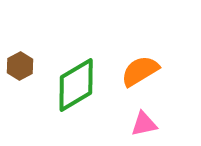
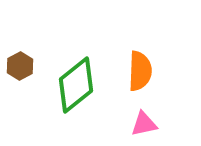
orange semicircle: rotated 123 degrees clockwise
green diamond: rotated 8 degrees counterclockwise
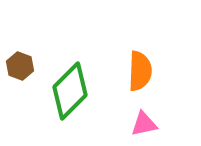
brown hexagon: rotated 12 degrees counterclockwise
green diamond: moved 6 px left, 6 px down; rotated 6 degrees counterclockwise
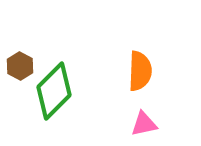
brown hexagon: rotated 8 degrees clockwise
green diamond: moved 16 px left
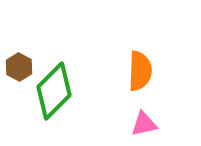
brown hexagon: moved 1 px left, 1 px down
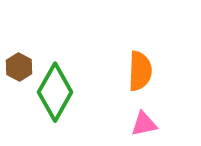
green diamond: moved 1 px right, 1 px down; rotated 16 degrees counterclockwise
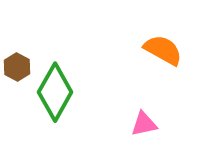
brown hexagon: moved 2 px left
orange semicircle: moved 23 px right, 21 px up; rotated 63 degrees counterclockwise
